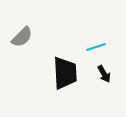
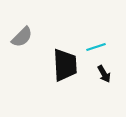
black trapezoid: moved 8 px up
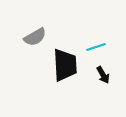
gray semicircle: moved 13 px right; rotated 15 degrees clockwise
black arrow: moved 1 px left, 1 px down
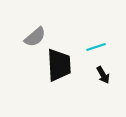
gray semicircle: rotated 10 degrees counterclockwise
black trapezoid: moved 6 px left
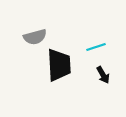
gray semicircle: rotated 25 degrees clockwise
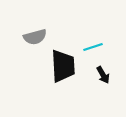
cyan line: moved 3 px left
black trapezoid: moved 4 px right, 1 px down
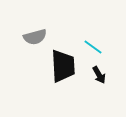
cyan line: rotated 54 degrees clockwise
black arrow: moved 4 px left
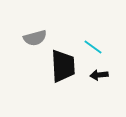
gray semicircle: moved 1 px down
black arrow: rotated 114 degrees clockwise
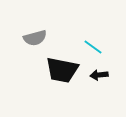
black trapezoid: moved 1 px left, 4 px down; rotated 104 degrees clockwise
